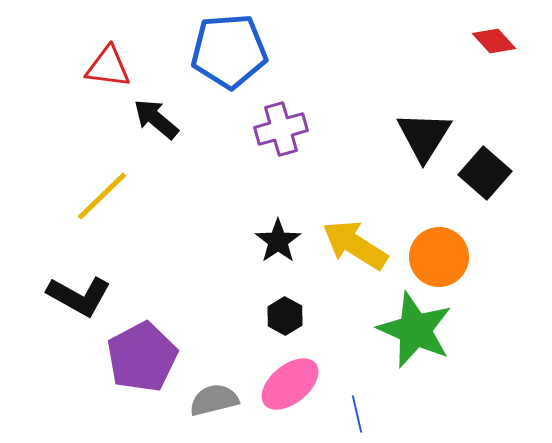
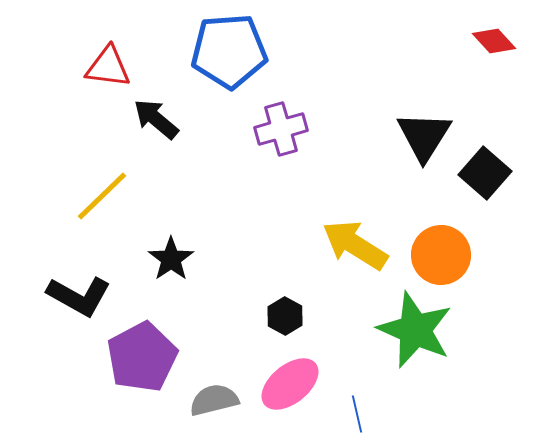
black star: moved 107 px left, 18 px down
orange circle: moved 2 px right, 2 px up
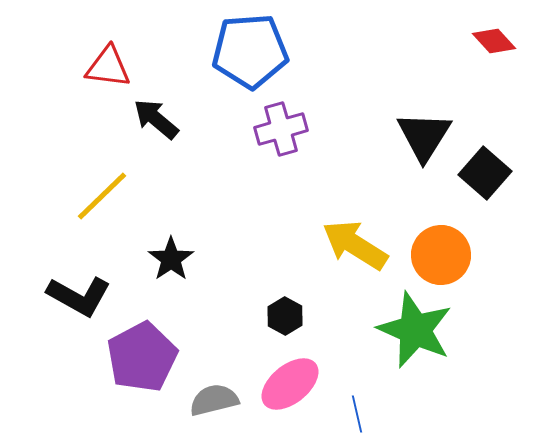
blue pentagon: moved 21 px right
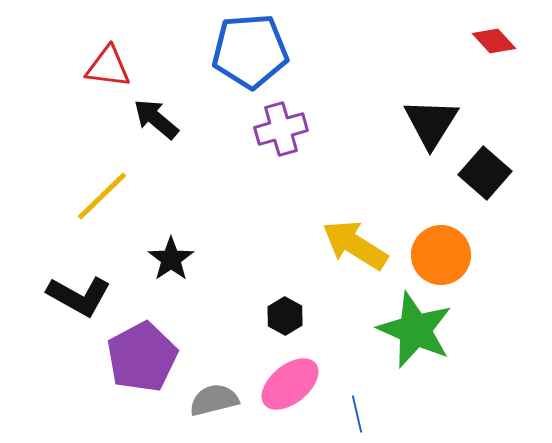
black triangle: moved 7 px right, 13 px up
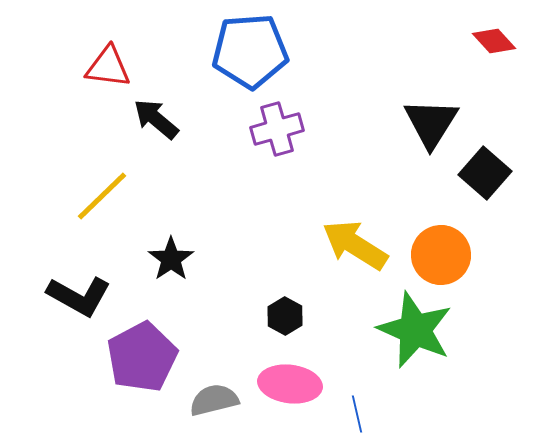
purple cross: moved 4 px left
pink ellipse: rotated 46 degrees clockwise
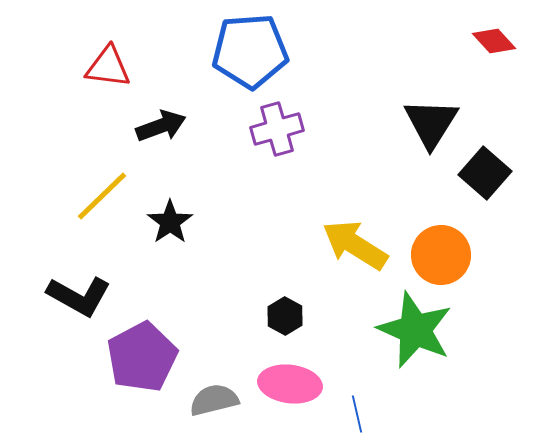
black arrow: moved 5 px right, 7 px down; rotated 120 degrees clockwise
black star: moved 1 px left, 37 px up
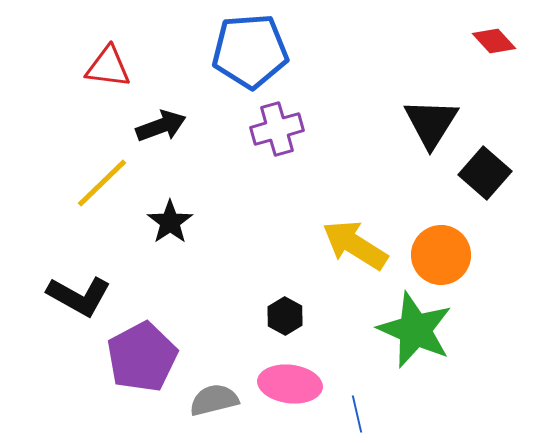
yellow line: moved 13 px up
